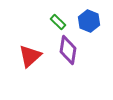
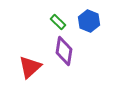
purple diamond: moved 4 px left, 1 px down
red triangle: moved 11 px down
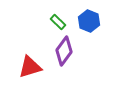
purple diamond: rotated 28 degrees clockwise
red triangle: rotated 25 degrees clockwise
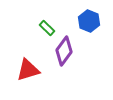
green rectangle: moved 11 px left, 6 px down
red triangle: moved 2 px left, 3 px down
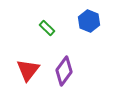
purple diamond: moved 20 px down
red triangle: rotated 35 degrees counterclockwise
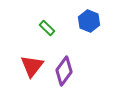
red triangle: moved 4 px right, 4 px up
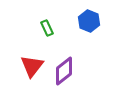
green rectangle: rotated 21 degrees clockwise
purple diamond: rotated 16 degrees clockwise
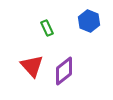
red triangle: rotated 20 degrees counterclockwise
